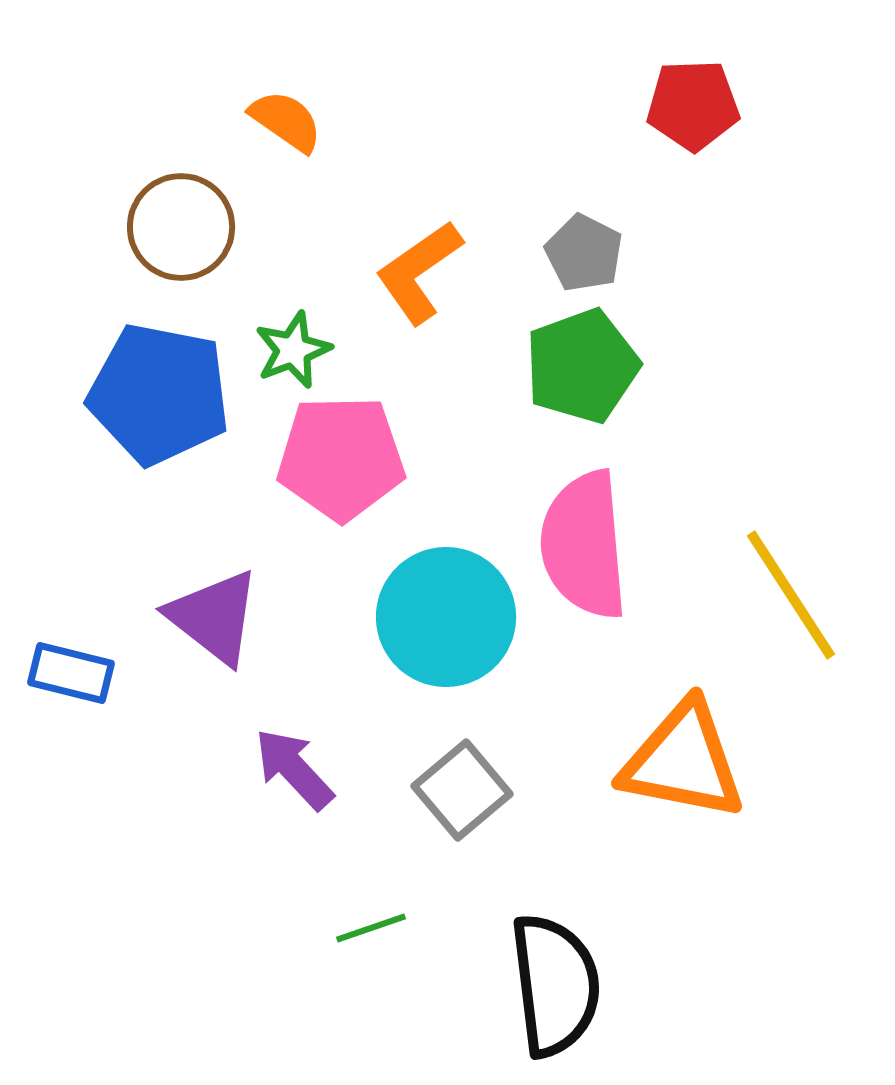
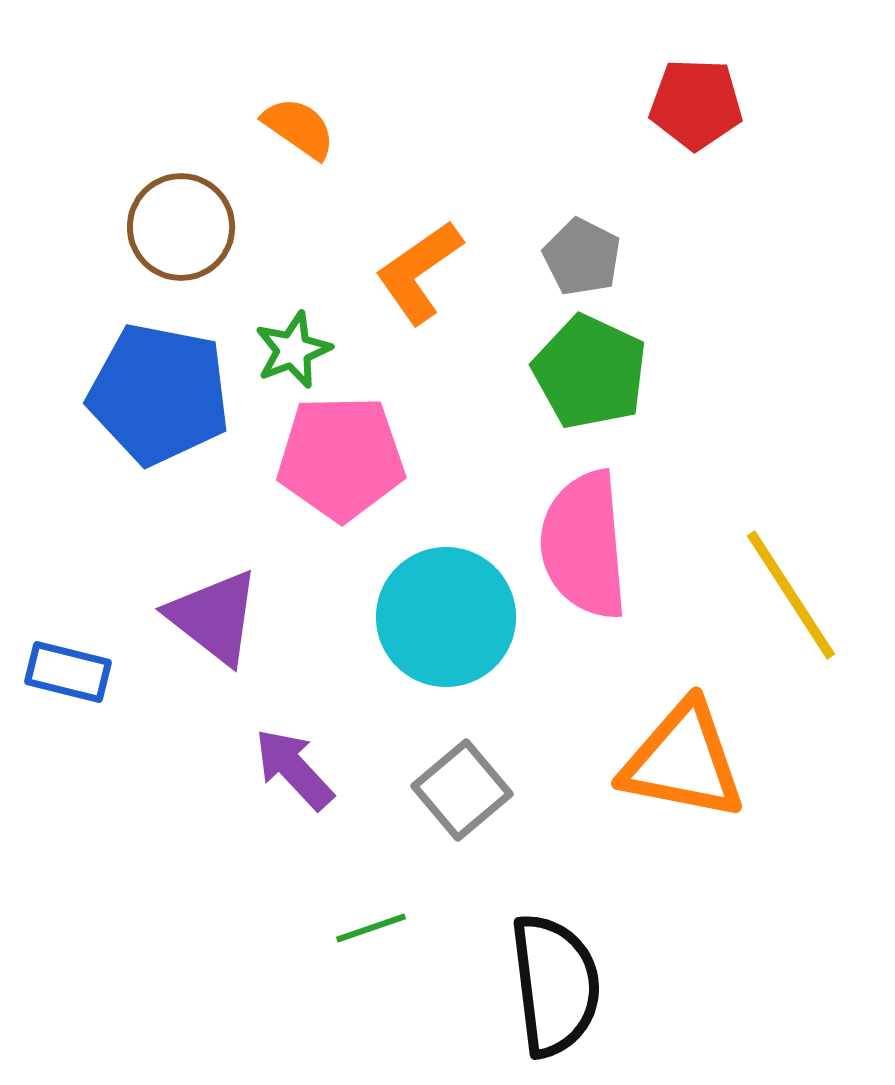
red pentagon: moved 3 px right, 1 px up; rotated 4 degrees clockwise
orange semicircle: moved 13 px right, 7 px down
gray pentagon: moved 2 px left, 4 px down
green pentagon: moved 8 px right, 6 px down; rotated 27 degrees counterclockwise
blue rectangle: moved 3 px left, 1 px up
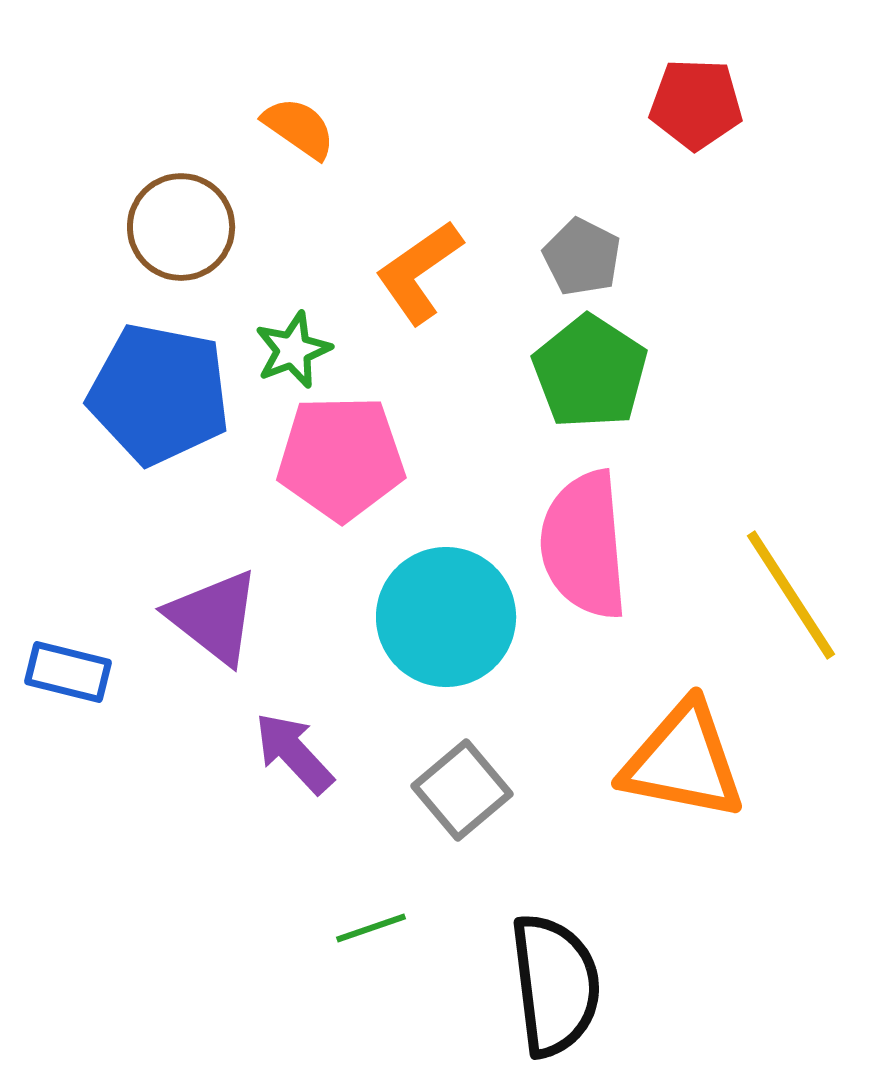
green pentagon: rotated 8 degrees clockwise
purple arrow: moved 16 px up
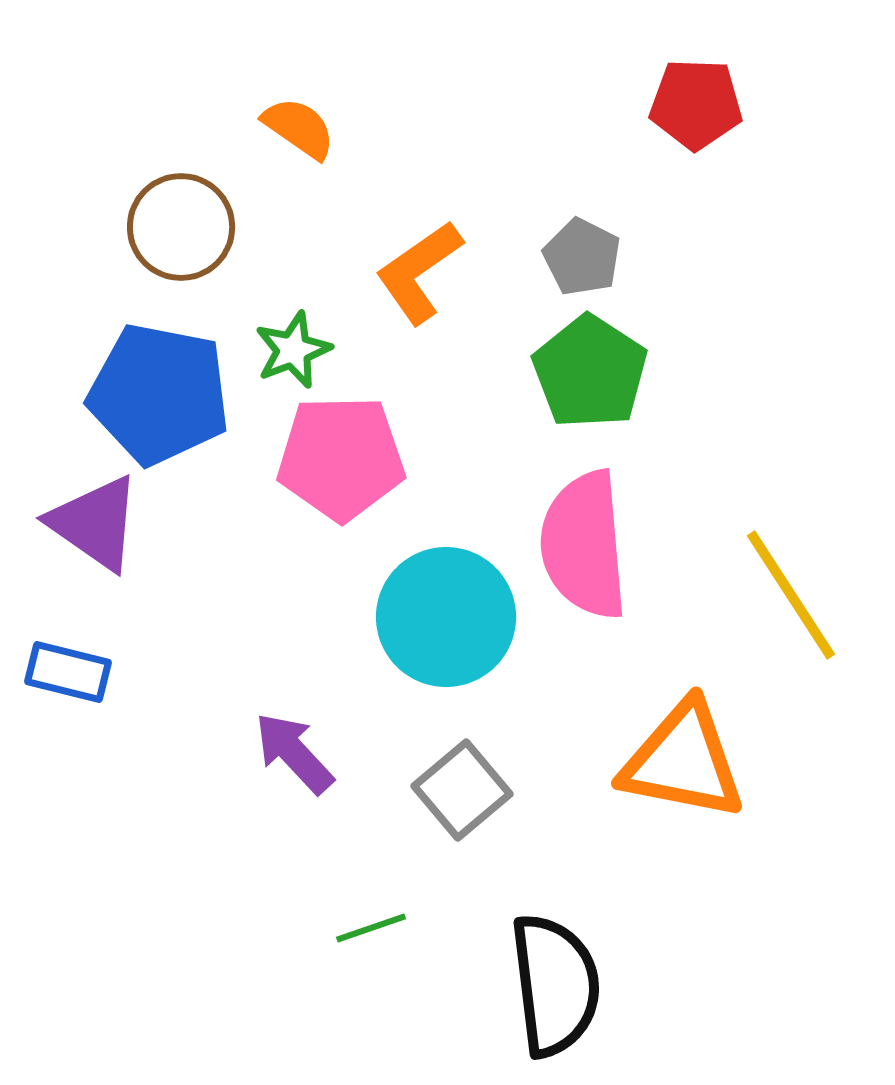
purple triangle: moved 119 px left, 94 px up; rotated 3 degrees counterclockwise
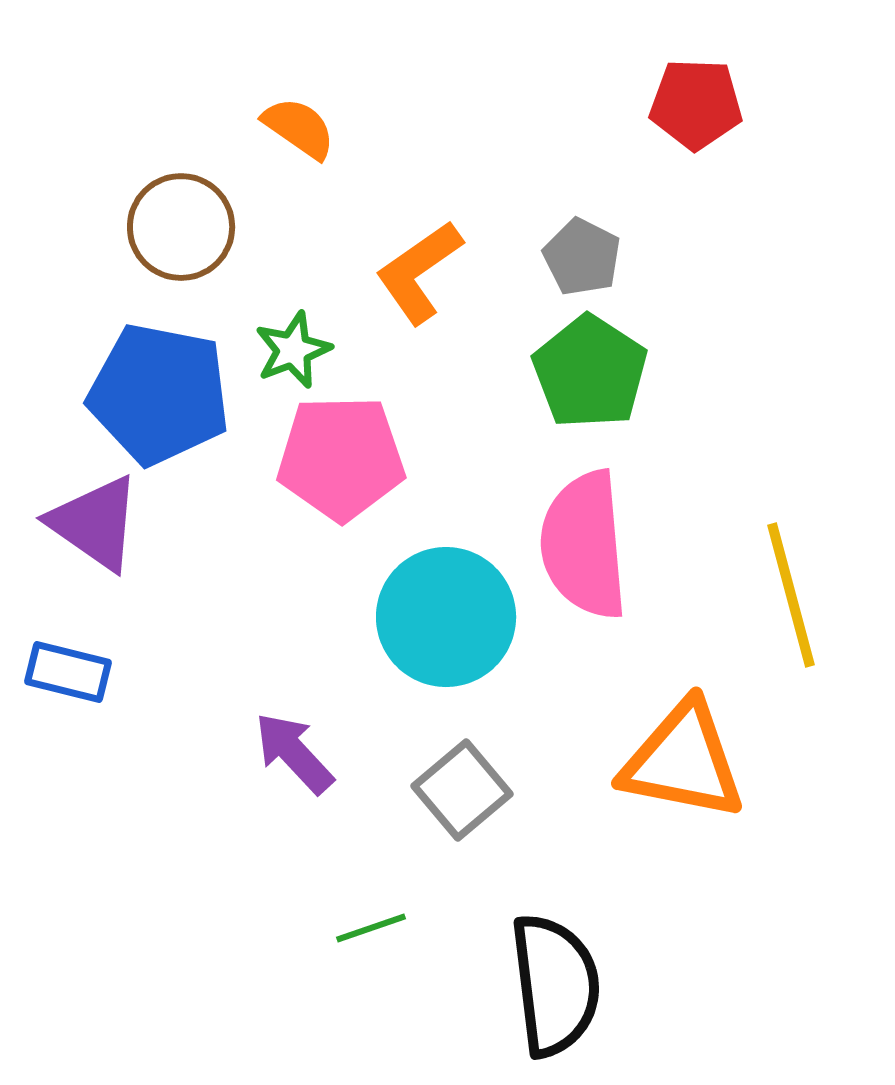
yellow line: rotated 18 degrees clockwise
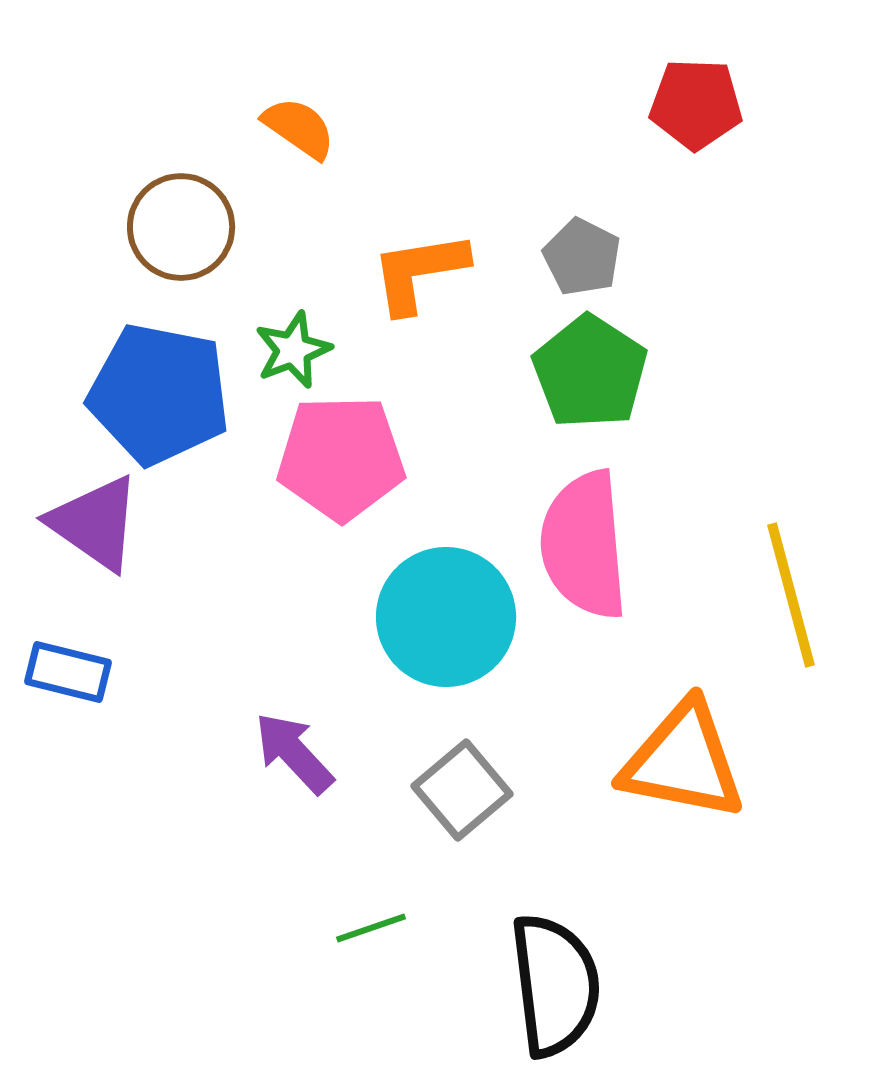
orange L-shape: rotated 26 degrees clockwise
